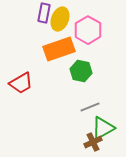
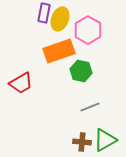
orange rectangle: moved 2 px down
green triangle: moved 2 px right, 12 px down
brown cross: moved 11 px left; rotated 30 degrees clockwise
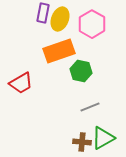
purple rectangle: moved 1 px left
pink hexagon: moved 4 px right, 6 px up
green triangle: moved 2 px left, 2 px up
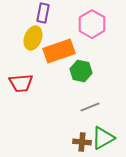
yellow ellipse: moved 27 px left, 19 px down
red trapezoid: rotated 25 degrees clockwise
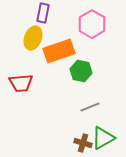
brown cross: moved 1 px right, 1 px down; rotated 12 degrees clockwise
